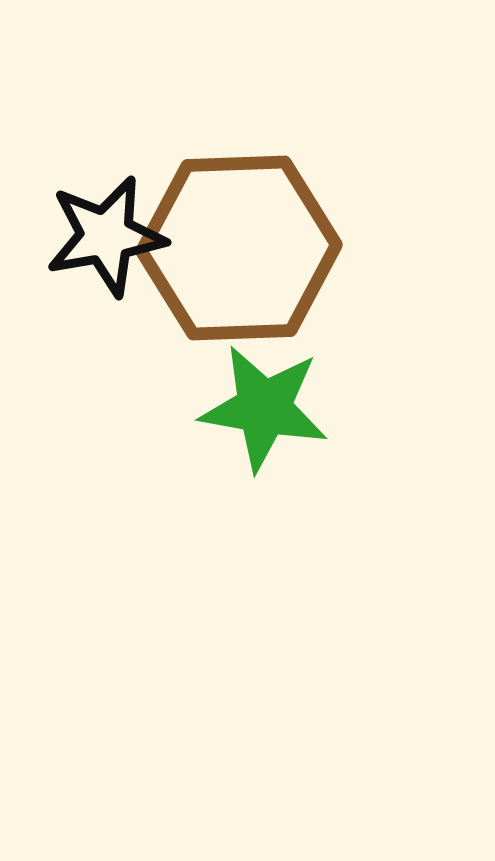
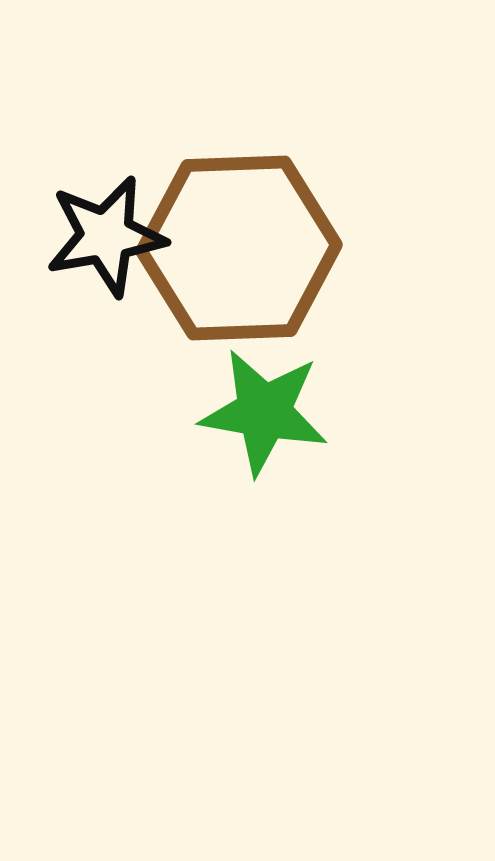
green star: moved 4 px down
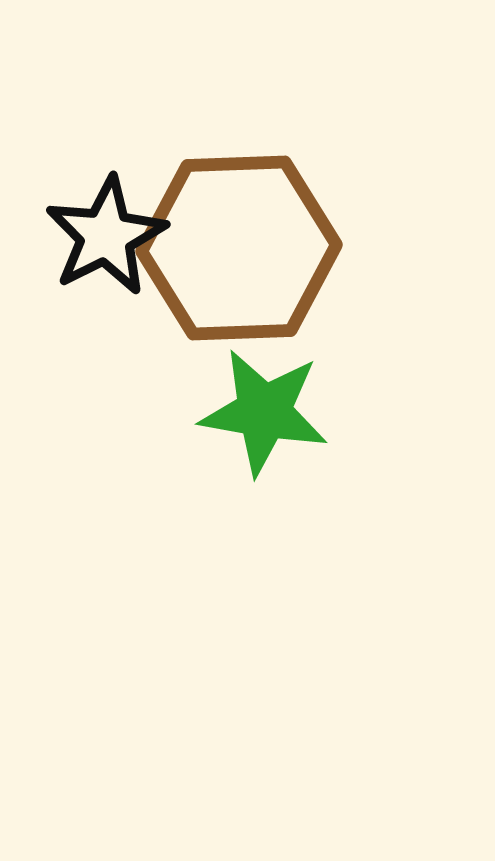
black star: rotated 17 degrees counterclockwise
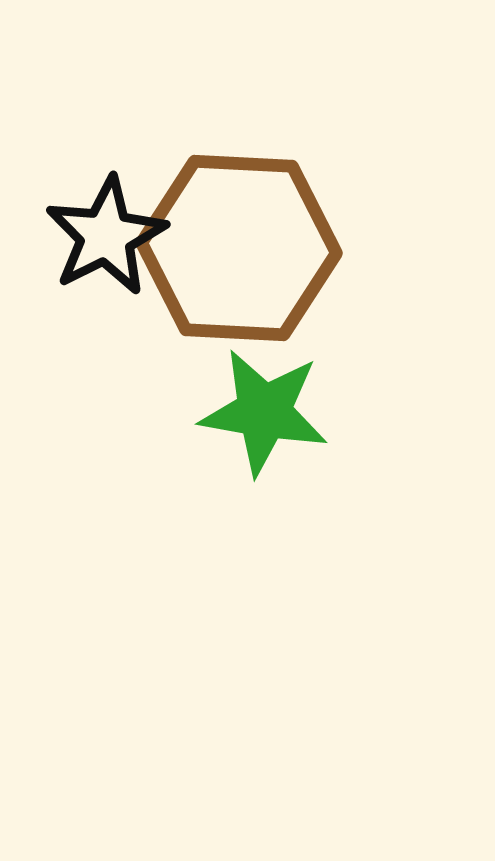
brown hexagon: rotated 5 degrees clockwise
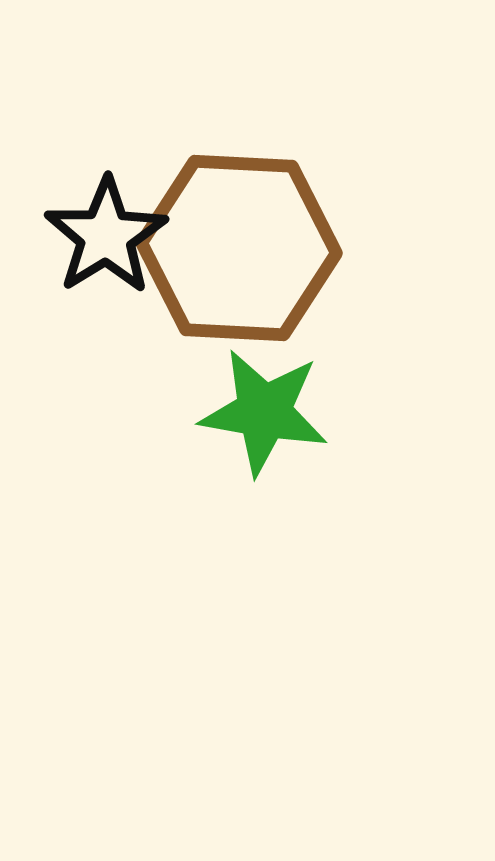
black star: rotated 5 degrees counterclockwise
